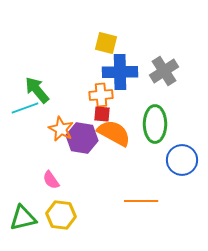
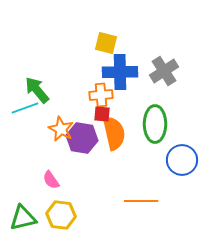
orange semicircle: rotated 48 degrees clockwise
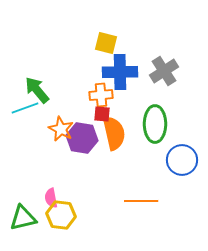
pink semicircle: moved 18 px down; rotated 24 degrees clockwise
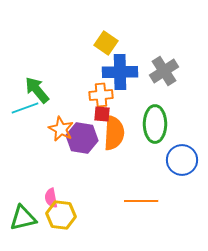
yellow square: rotated 20 degrees clockwise
orange semicircle: rotated 16 degrees clockwise
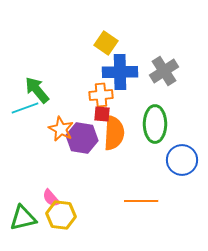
pink semicircle: rotated 30 degrees counterclockwise
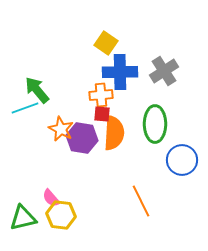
orange line: rotated 64 degrees clockwise
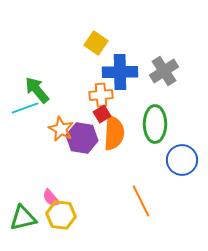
yellow square: moved 10 px left
red square: rotated 36 degrees counterclockwise
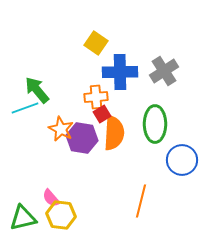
orange cross: moved 5 px left, 2 px down
orange line: rotated 40 degrees clockwise
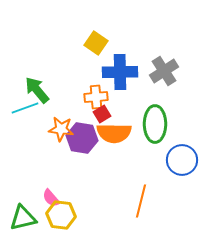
orange star: rotated 20 degrees counterclockwise
orange semicircle: rotated 88 degrees clockwise
